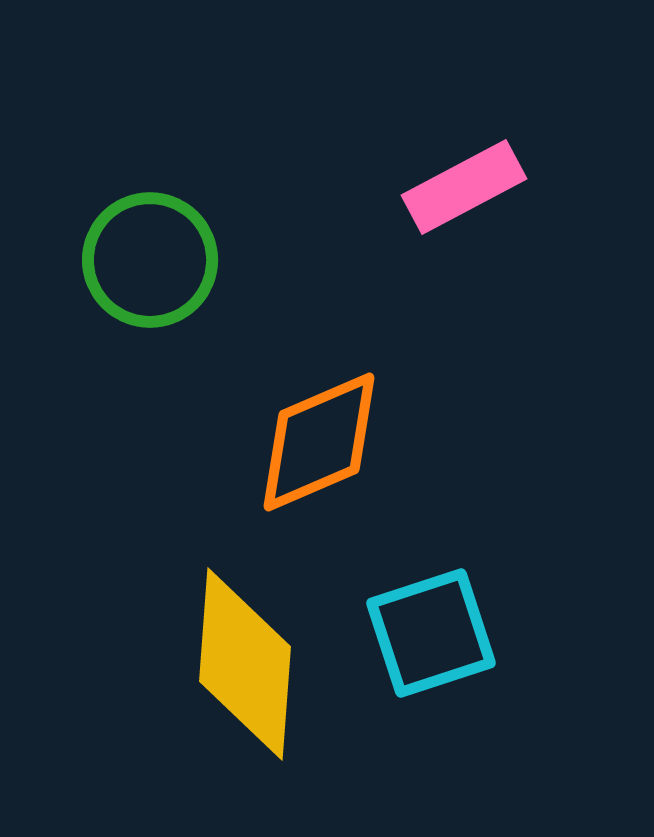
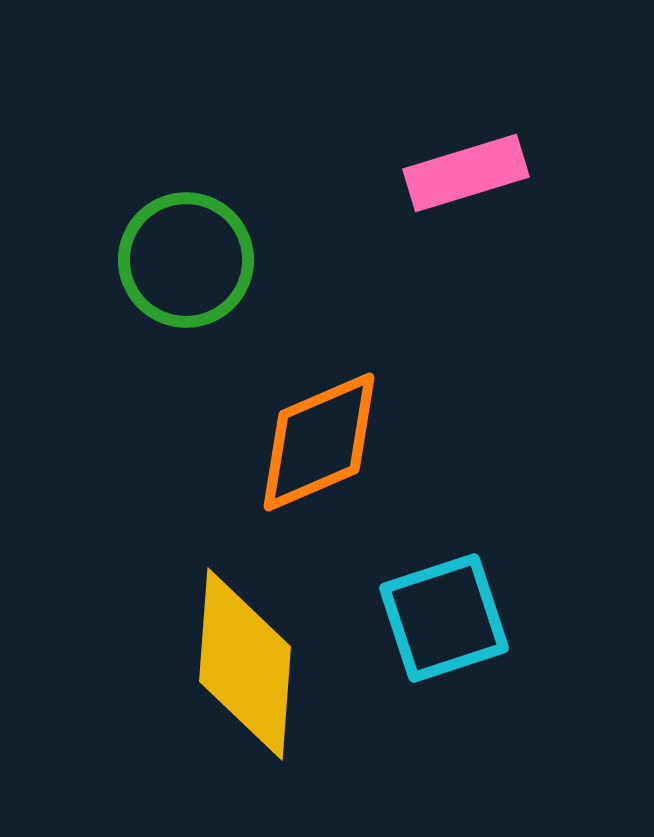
pink rectangle: moved 2 px right, 14 px up; rotated 11 degrees clockwise
green circle: moved 36 px right
cyan square: moved 13 px right, 15 px up
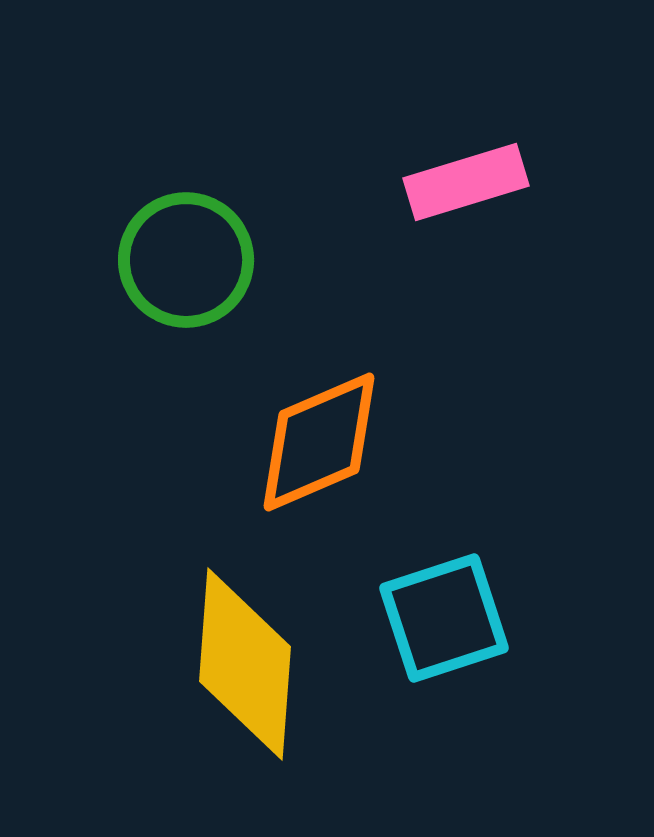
pink rectangle: moved 9 px down
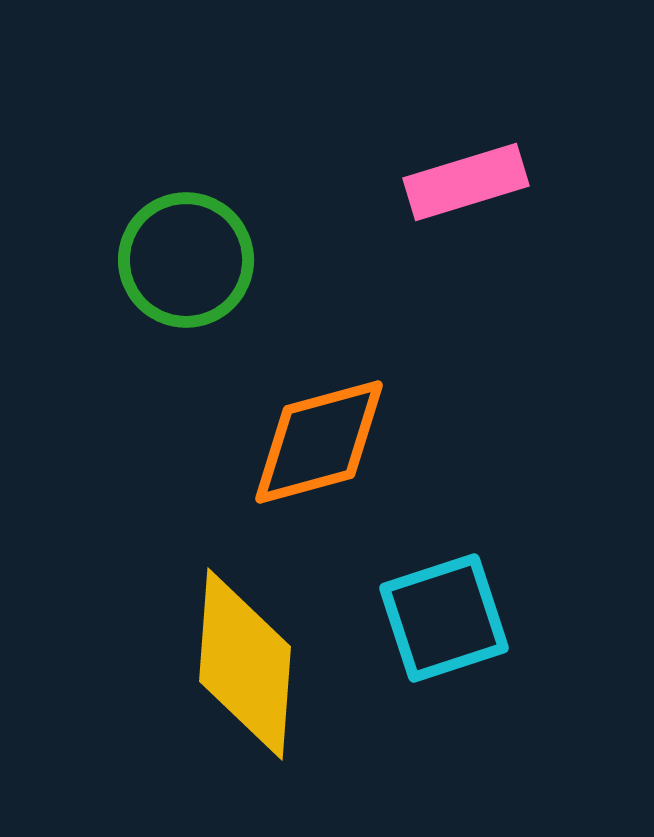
orange diamond: rotated 8 degrees clockwise
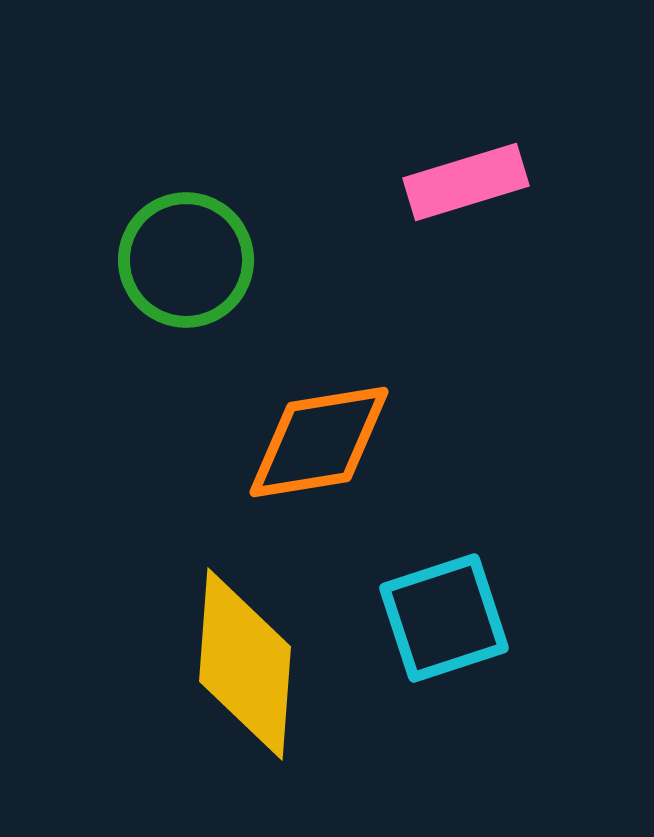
orange diamond: rotated 6 degrees clockwise
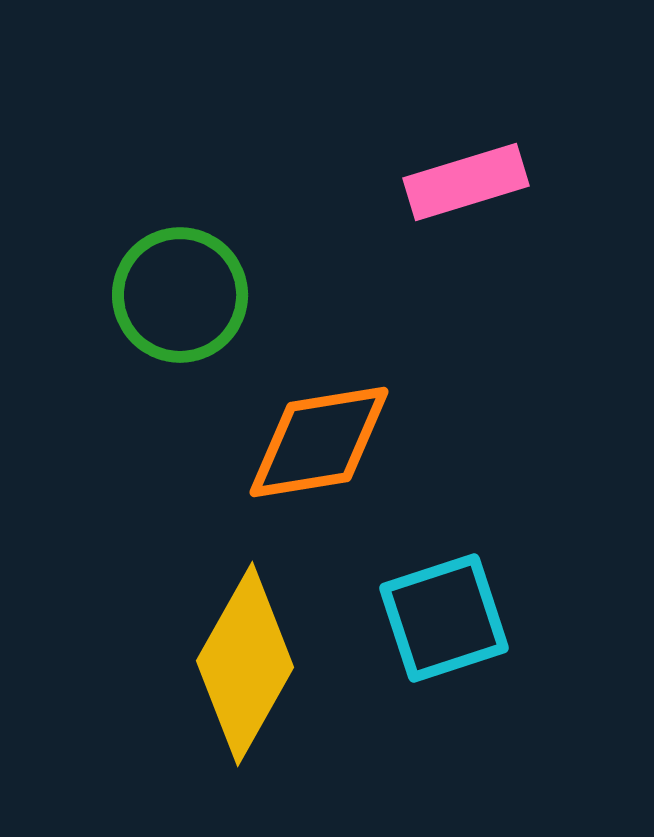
green circle: moved 6 px left, 35 px down
yellow diamond: rotated 25 degrees clockwise
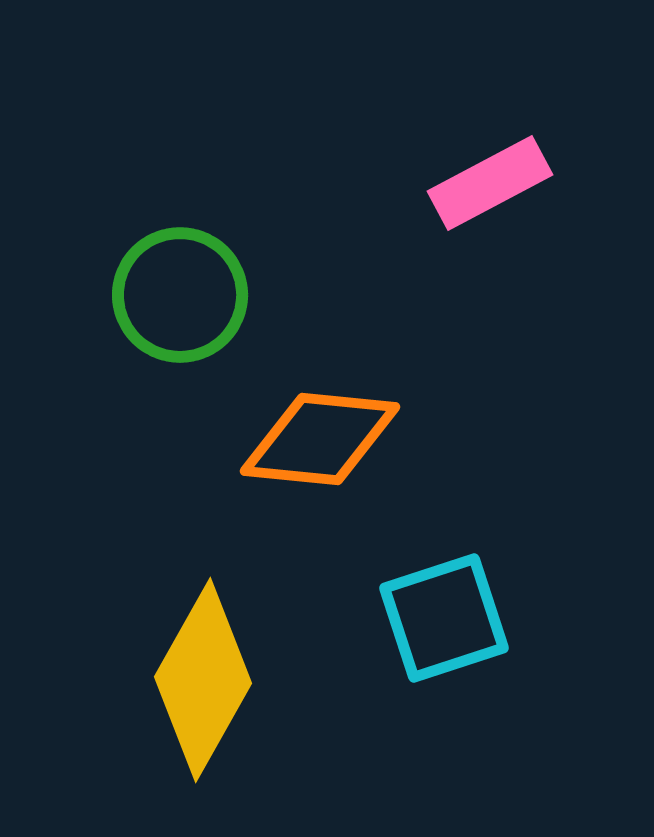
pink rectangle: moved 24 px right, 1 px down; rotated 11 degrees counterclockwise
orange diamond: moved 1 px right, 3 px up; rotated 15 degrees clockwise
yellow diamond: moved 42 px left, 16 px down
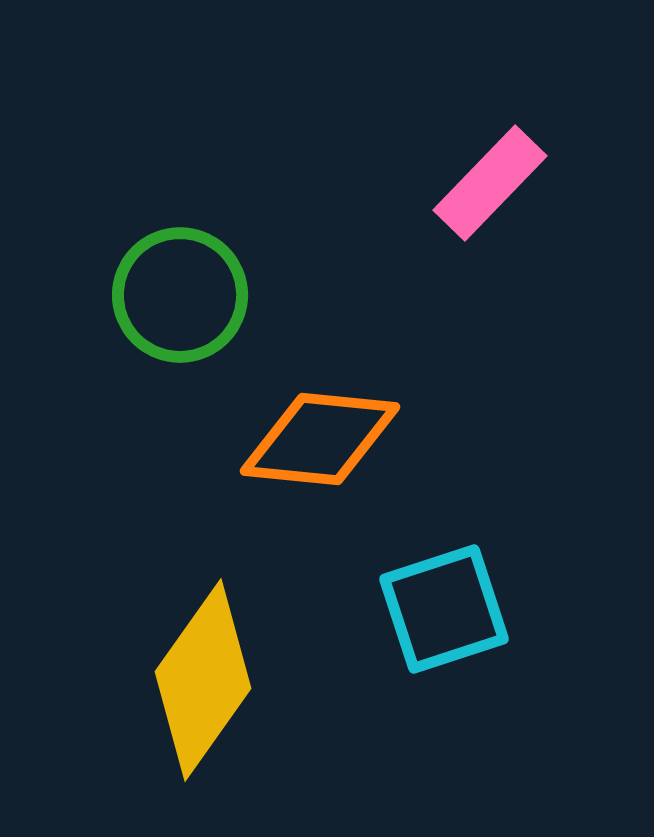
pink rectangle: rotated 18 degrees counterclockwise
cyan square: moved 9 px up
yellow diamond: rotated 6 degrees clockwise
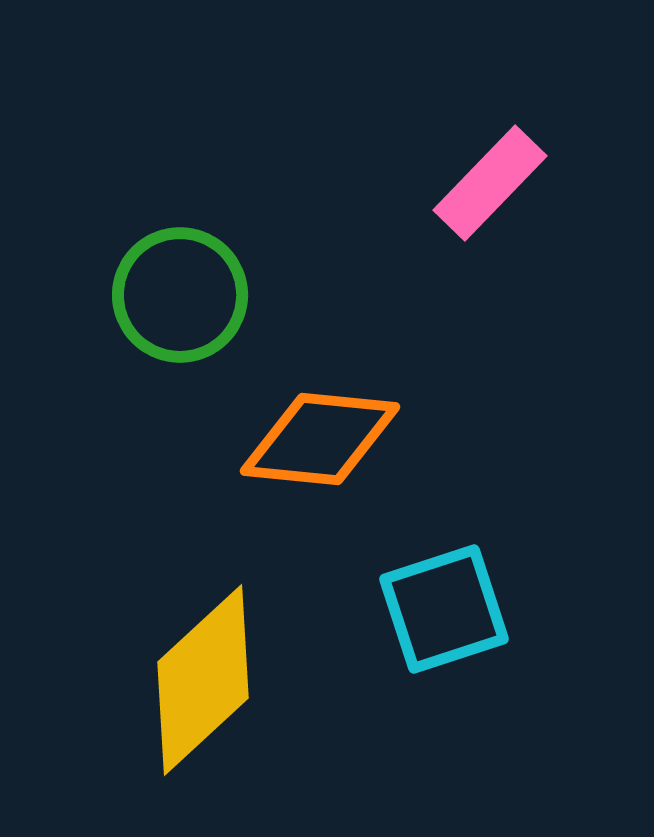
yellow diamond: rotated 12 degrees clockwise
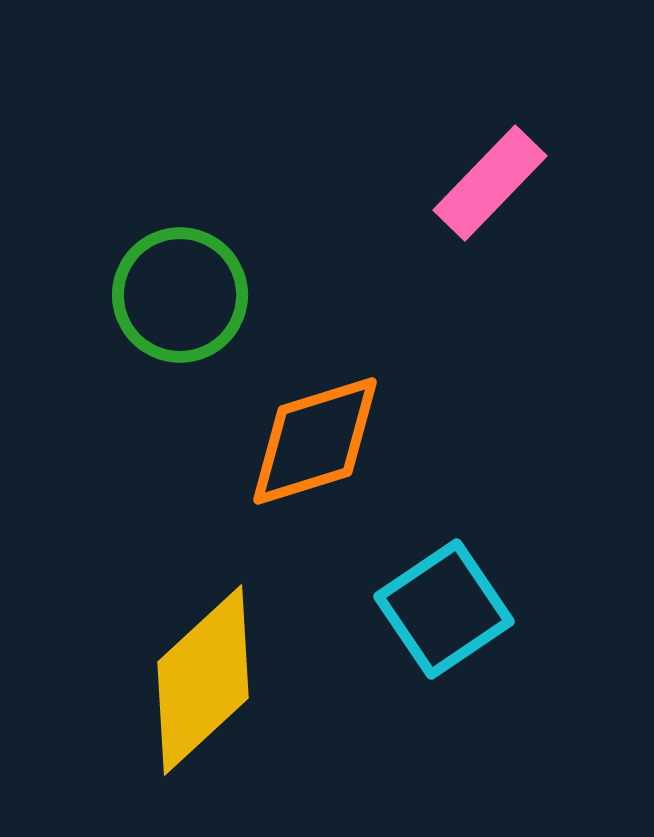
orange diamond: moved 5 px left, 2 px down; rotated 23 degrees counterclockwise
cyan square: rotated 16 degrees counterclockwise
